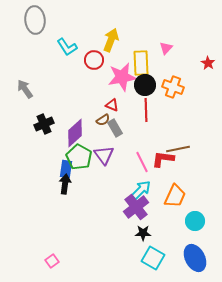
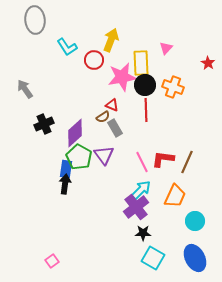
brown semicircle: moved 3 px up
brown line: moved 9 px right, 13 px down; rotated 55 degrees counterclockwise
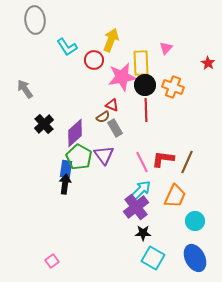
black cross: rotated 18 degrees counterclockwise
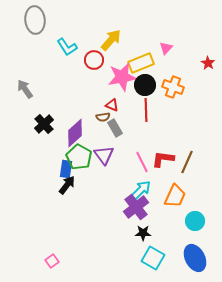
yellow arrow: rotated 20 degrees clockwise
yellow rectangle: rotated 70 degrees clockwise
brown semicircle: rotated 24 degrees clockwise
black arrow: moved 2 px right, 1 px down; rotated 30 degrees clockwise
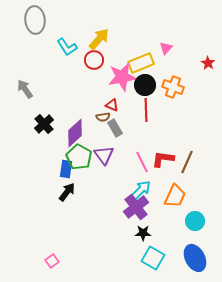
yellow arrow: moved 12 px left, 1 px up
black arrow: moved 7 px down
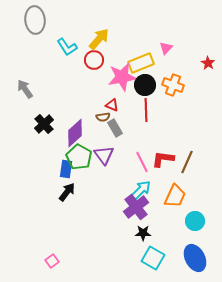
orange cross: moved 2 px up
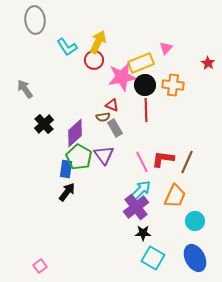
yellow arrow: moved 1 px left, 3 px down; rotated 15 degrees counterclockwise
orange cross: rotated 15 degrees counterclockwise
pink square: moved 12 px left, 5 px down
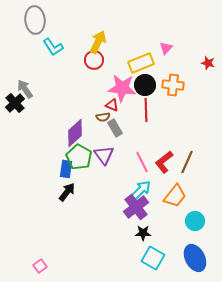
cyan L-shape: moved 14 px left
red star: rotated 16 degrees counterclockwise
pink star: moved 11 px down; rotated 16 degrees clockwise
black cross: moved 29 px left, 21 px up
red L-shape: moved 1 px right, 3 px down; rotated 45 degrees counterclockwise
orange trapezoid: rotated 15 degrees clockwise
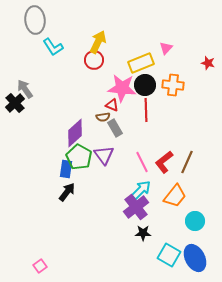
cyan square: moved 16 px right, 3 px up
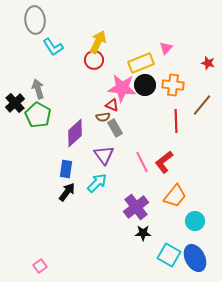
gray arrow: moved 13 px right; rotated 18 degrees clockwise
red line: moved 30 px right, 11 px down
green pentagon: moved 41 px left, 42 px up
brown line: moved 15 px right, 57 px up; rotated 15 degrees clockwise
cyan arrow: moved 44 px left, 7 px up
